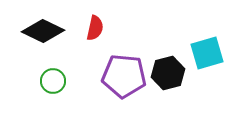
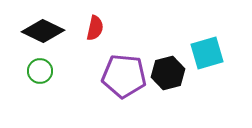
green circle: moved 13 px left, 10 px up
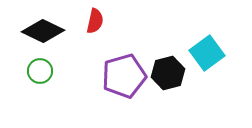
red semicircle: moved 7 px up
cyan square: rotated 20 degrees counterclockwise
purple pentagon: rotated 21 degrees counterclockwise
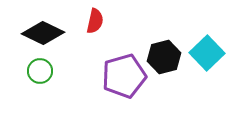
black diamond: moved 2 px down
cyan square: rotated 8 degrees counterclockwise
black hexagon: moved 4 px left, 16 px up
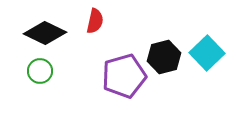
black diamond: moved 2 px right
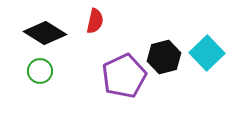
black diamond: rotated 6 degrees clockwise
purple pentagon: rotated 9 degrees counterclockwise
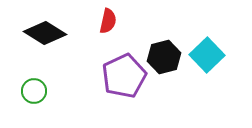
red semicircle: moved 13 px right
cyan square: moved 2 px down
green circle: moved 6 px left, 20 px down
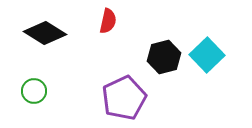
purple pentagon: moved 22 px down
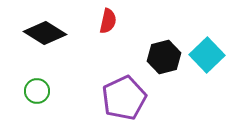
green circle: moved 3 px right
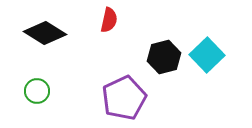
red semicircle: moved 1 px right, 1 px up
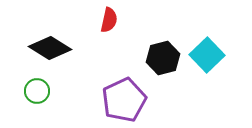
black diamond: moved 5 px right, 15 px down
black hexagon: moved 1 px left, 1 px down
purple pentagon: moved 2 px down
